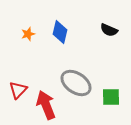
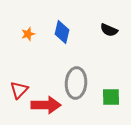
blue diamond: moved 2 px right
gray ellipse: rotated 60 degrees clockwise
red triangle: moved 1 px right
red arrow: rotated 112 degrees clockwise
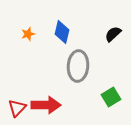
black semicircle: moved 4 px right, 4 px down; rotated 114 degrees clockwise
gray ellipse: moved 2 px right, 17 px up
red triangle: moved 2 px left, 18 px down
green square: rotated 30 degrees counterclockwise
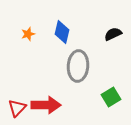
black semicircle: rotated 18 degrees clockwise
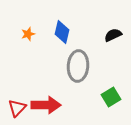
black semicircle: moved 1 px down
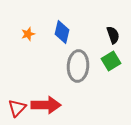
black semicircle: rotated 96 degrees clockwise
green square: moved 36 px up
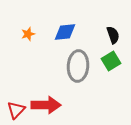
blue diamond: moved 3 px right; rotated 70 degrees clockwise
red triangle: moved 1 px left, 2 px down
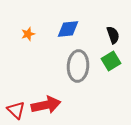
blue diamond: moved 3 px right, 3 px up
red arrow: rotated 12 degrees counterclockwise
red triangle: rotated 30 degrees counterclockwise
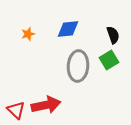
green square: moved 2 px left, 1 px up
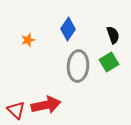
blue diamond: rotated 50 degrees counterclockwise
orange star: moved 6 px down
green square: moved 2 px down
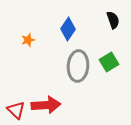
black semicircle: moved 15 px up
red arrow: rotated 8 degrees clockwise
